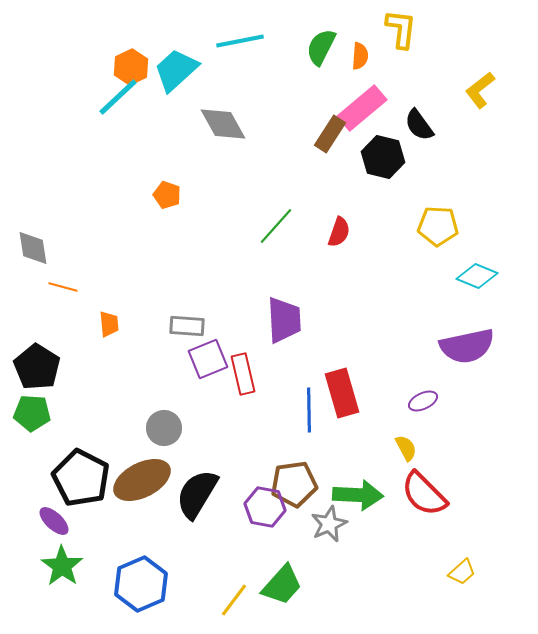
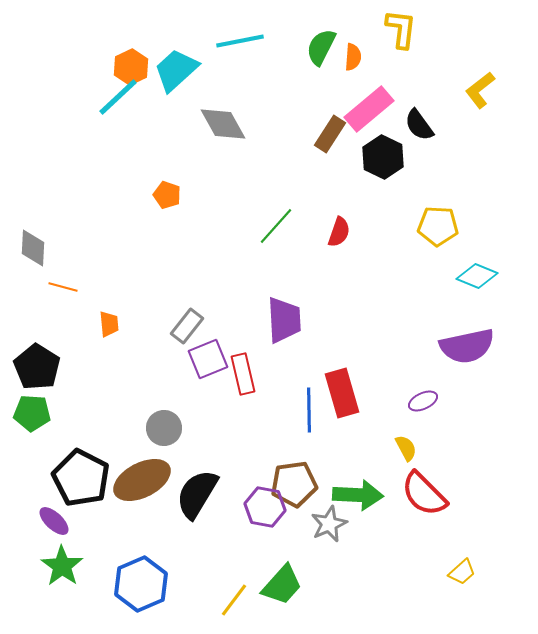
orange semicircle at (360, 56): moved 7 px left, 1 px down
pink rectangle at (362, 108): moved 7 px right, 1 px down
black hexagon at (383, 157): rotated 12 degrees clockwise
gray diamond at (33, 248): rotated 12 degrees clockwise
gray rectangle at (187, 326): rotated 56 degrees counterclockwise
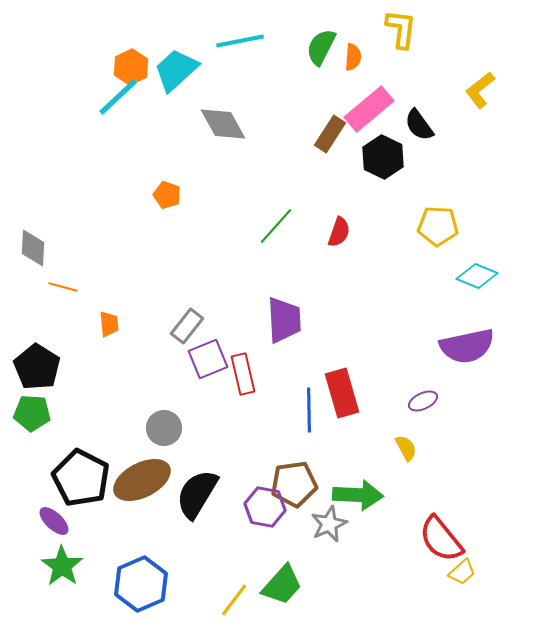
red semicircle at (424, 494): moved 17 px right, 45 px down; rotated 6 degrees clockwise
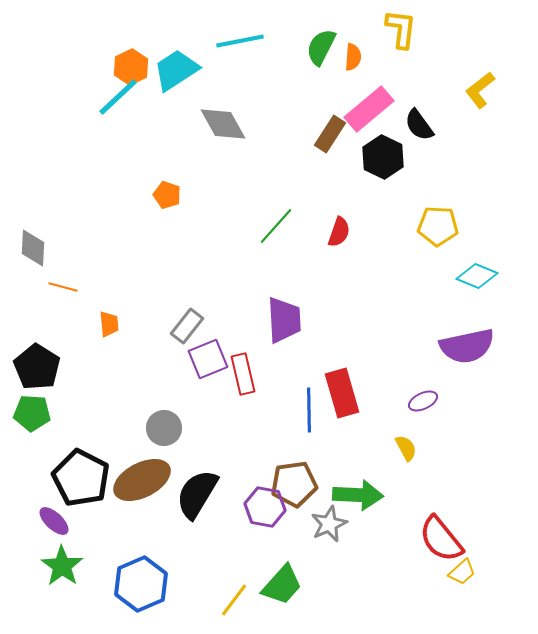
cyan trapezoid at (176, 70): rotated 9 degrees clockwise
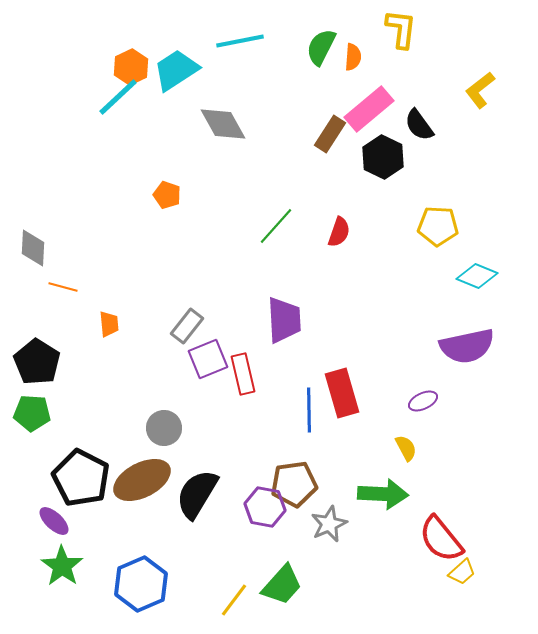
black pentagon at (37, 367): moved 5 px up
green arrow at (358, 495): moved 25 px right, 1 px up
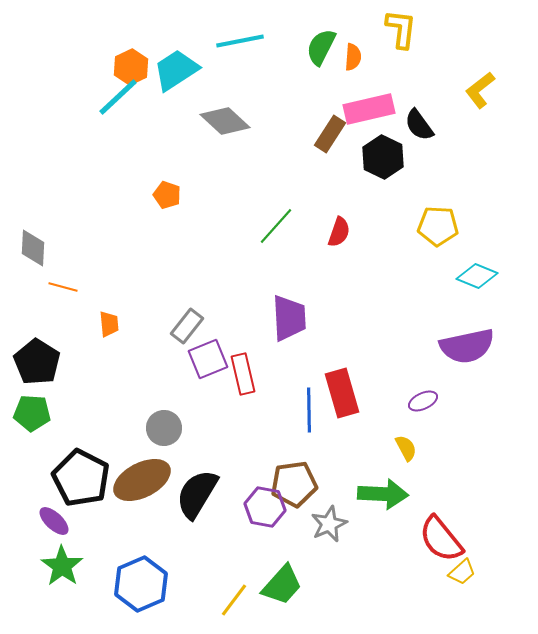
pink rectangle at (369, 109): rotated 27 degrees clockwise
gray diamond at (223, 124): moved 2 px right, 3 px up; rotated 18 degrees counterclockwise
purple trapezoid at (284, 320): moved 5 px right, 2 px up
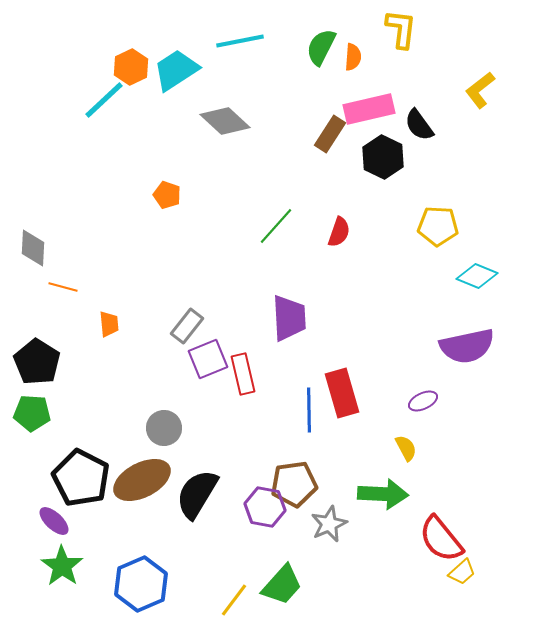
cyan line at (118, 97): moved 14 px left, 3 px down
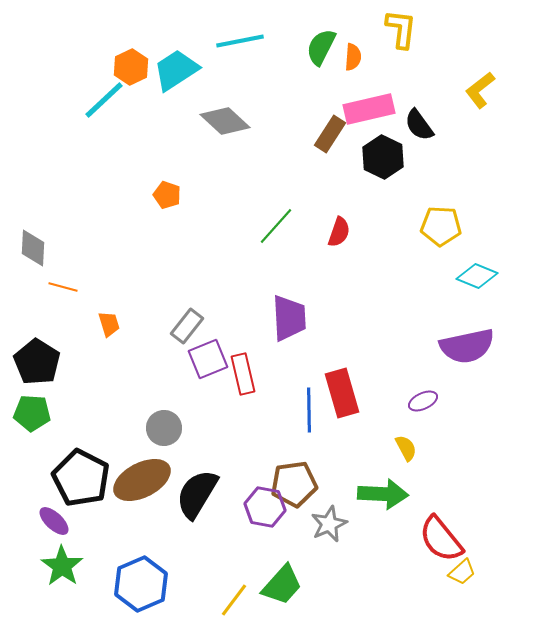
yellow pentagon at (438, 226): moved 3 px right
orange trapezoid at (109, 324): rotated 12 degrees counterclockwise
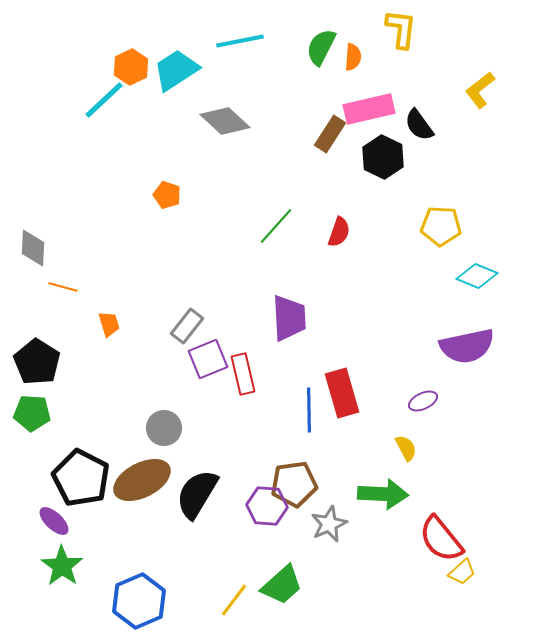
purple hexagon at (265, 507): moved 2 px right, 1 px up; rotated 6 degrees counterclockwise
blue hexagon at (141, 584): moved 2 px left, 17 px down
green trapezoid at (282, 585): rotated 6 degrees clockwise
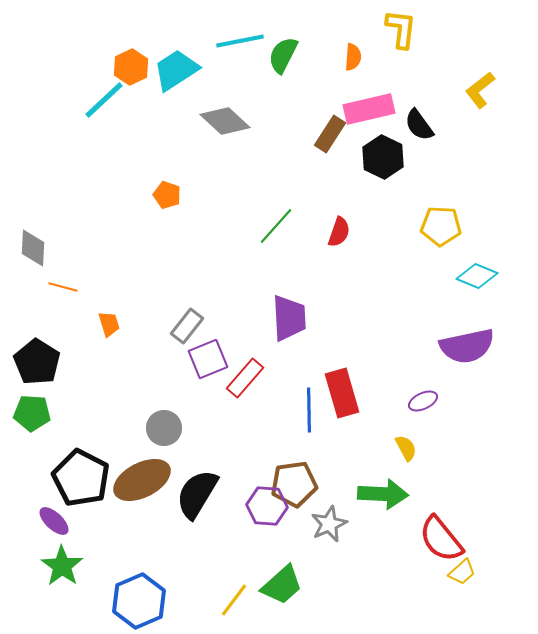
green semicircle at (321, 47): moved 38 px left, 8 px down
red rectangle at (243, 374): moved 2 px right, 4 px down; rotated 54 degrees clockwise
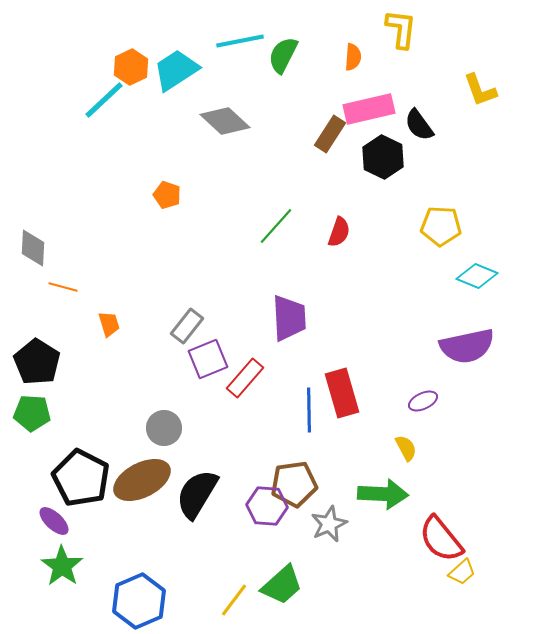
yellow L-shape at (480, 90): rotated 72 degrees counterclockwise
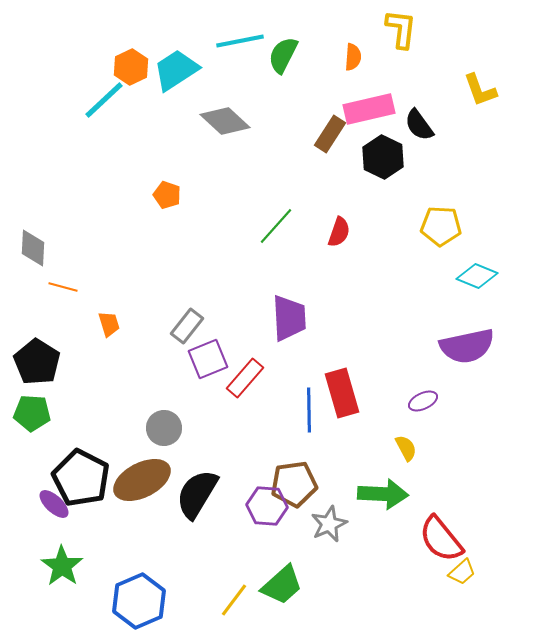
purple ellipse at (54, 521): moved 17 px up
